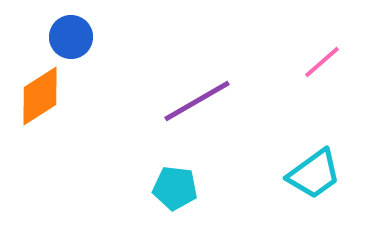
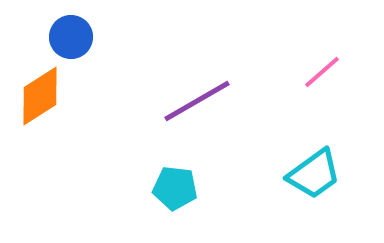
pink line: moved 10 px down
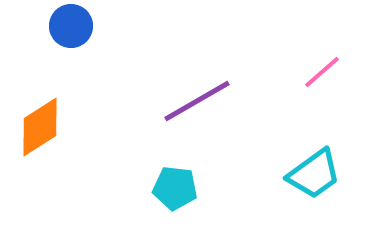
blue circle: moved 11 px up
orange diamond: moved 31 px down
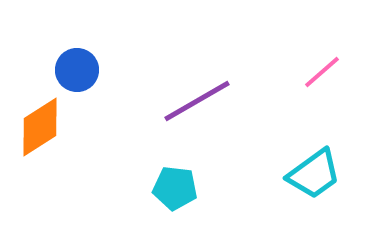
blue circle: moved 6 px right, 44 px down
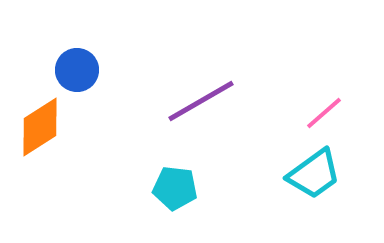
pink line: moved 2 px right, 41 px down
purple line: moved 4 px right
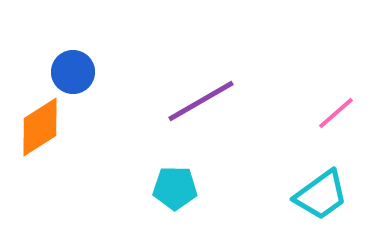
blue circle: moved 4 px left, 2 px down
pink line: moved 12 px right
cyan trapezoid: moved 7 px right, 21 px down
cyan pentagon: rotated 6 degrees counterclockwise
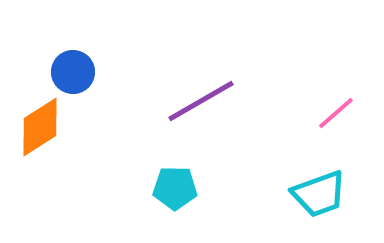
cyan trapezoid: moved 2 px left, 1 px up; rotated 16 degrees clockwise
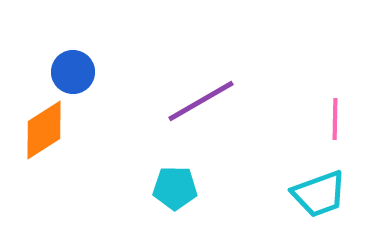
pink line: moved 1 px left, 6 px down; rotated 48 degrees counterclockwise
orange diamond: moved 4 px right, 3 px down
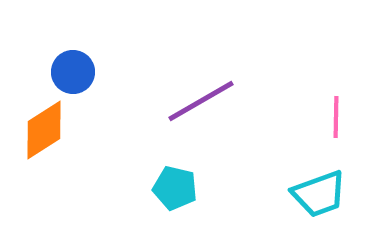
pink line: moved 1 px right, 2 px up
cyan pentagon: rotated 12 degrees clockwise
